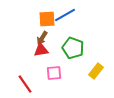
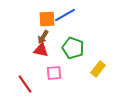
brown arrow: moved 1 px right, 1 px up
red triangle: rotated 21 degrees clockwise
yellow rectangle: moved 2 px right, 2 px up
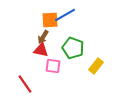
orange square: moved 3 px right, 1 px down
yellow rectangle: moved 2 px left, 3 px up
pink square: moved 1 px left, 7 px up; rotated 14 degrees clockwise
